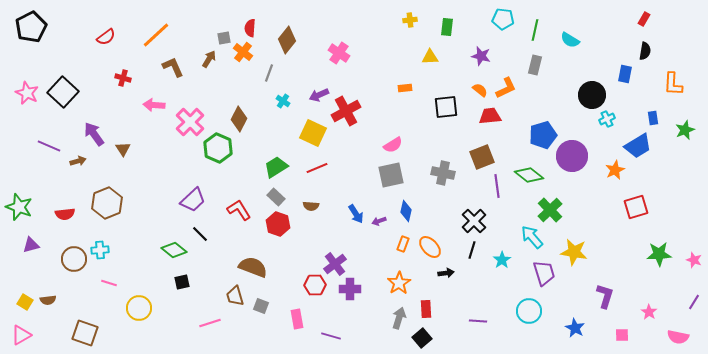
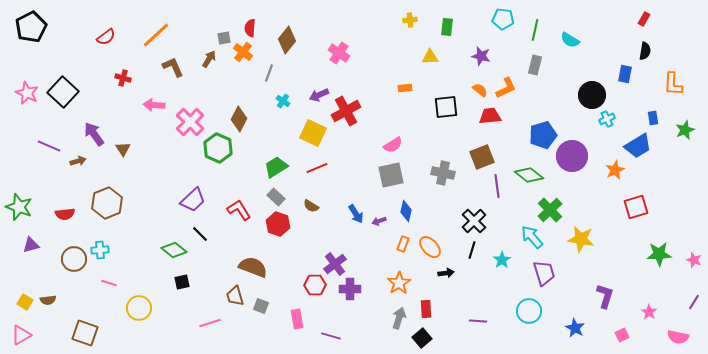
brown semicircle at (311, 206): rotated 28 degrees clockwise
yellow star at (574, 252): moved 7 px right, 13 px up
pink square at (622, 335): rotated 24 degrees counterclockwise
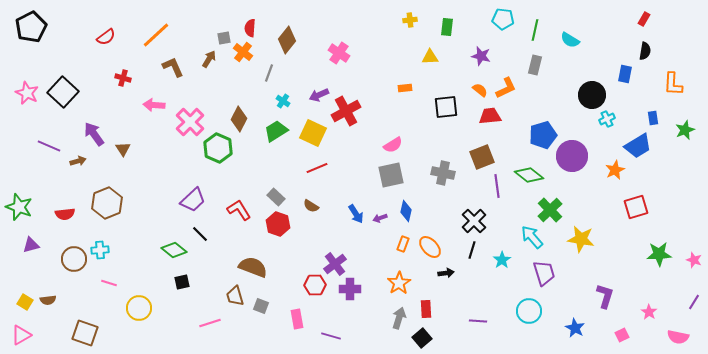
green trapezoid at (276, 167): moved 36 px up
purple arrow at (379, 221): moved 1 px right, 3 px up
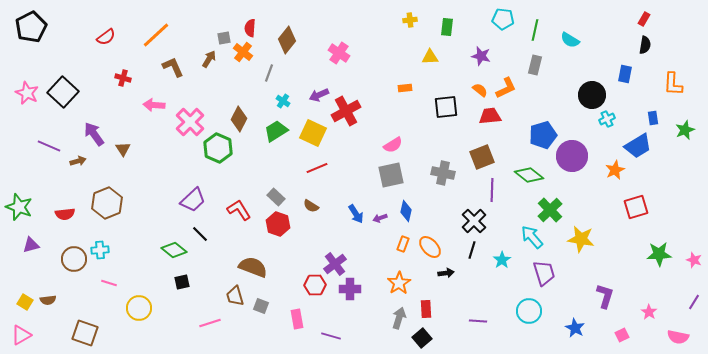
black semicircle at (645, 51): moved 6 px up
purple line at (497, 186): moved 5 px left, 4 px down; rotated 10 degrees clockwise
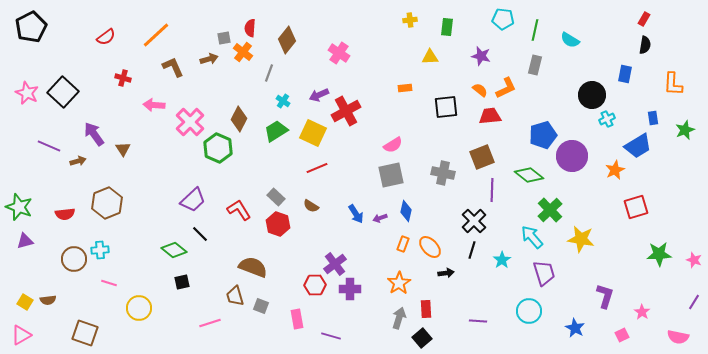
brown arrow at (209, 59): rotated 42 degrees clockwise
purple triangle at (31, 245): moved 6 px left, 4 px up
pink star at (649, 312): moved 7 px left
